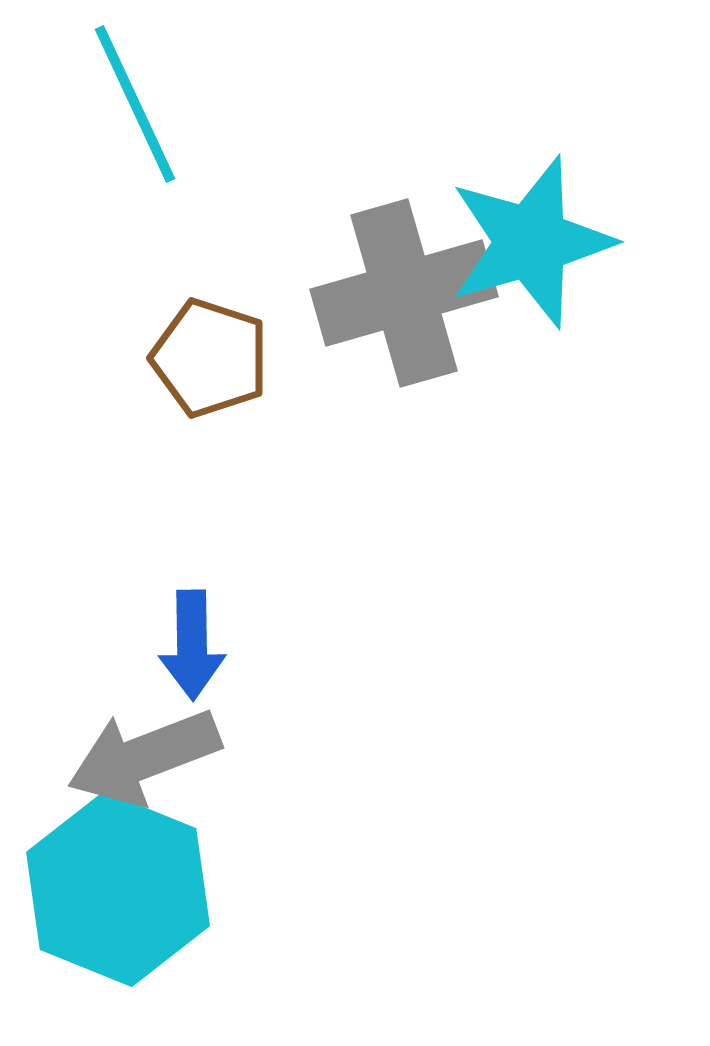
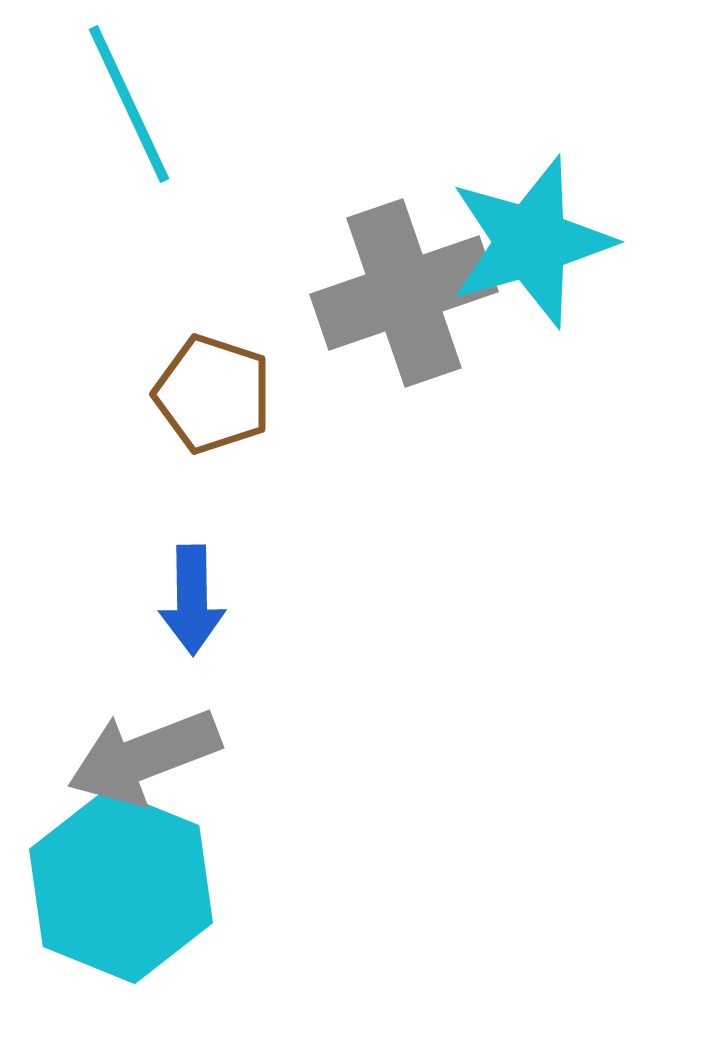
cyan line: moved 6 px left
gray cross: rotated 3 degrees counterclockwise
brown pentagon: moved 3 px right, 36 px down
blue arrow: moved 45 px up
cyan hexagon: moved 3 px right, 3 px up
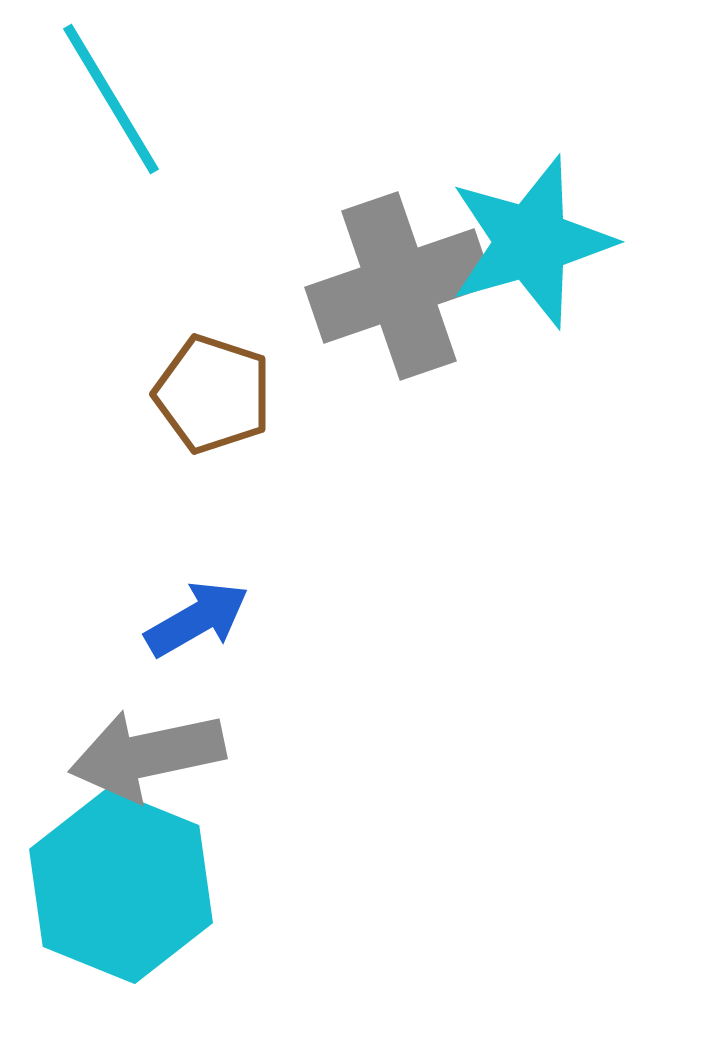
cyan line: moved 18 px left, 5 px up; rotated 6 degrees counterclockwise
gray cross: moved 5 px left, 7 px up
blue arrow: moved 5 px right, 19 px down; rotated 119 degrees counterclockwise
gray arrow: moved 3 px right, 2 px up; rotated 9 degrees clockwise
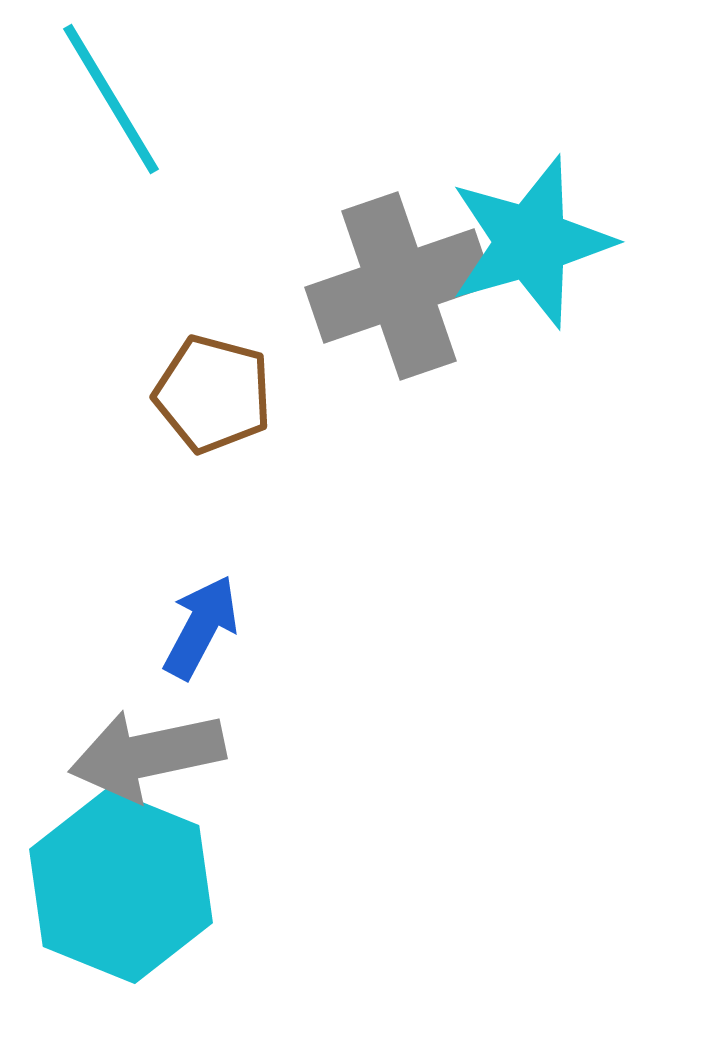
brown pentagon: rotated 3 degrees counterclockwise
blue arrow: moved 4 px right, 8 px down; rotated 32 degrees counterclockwise
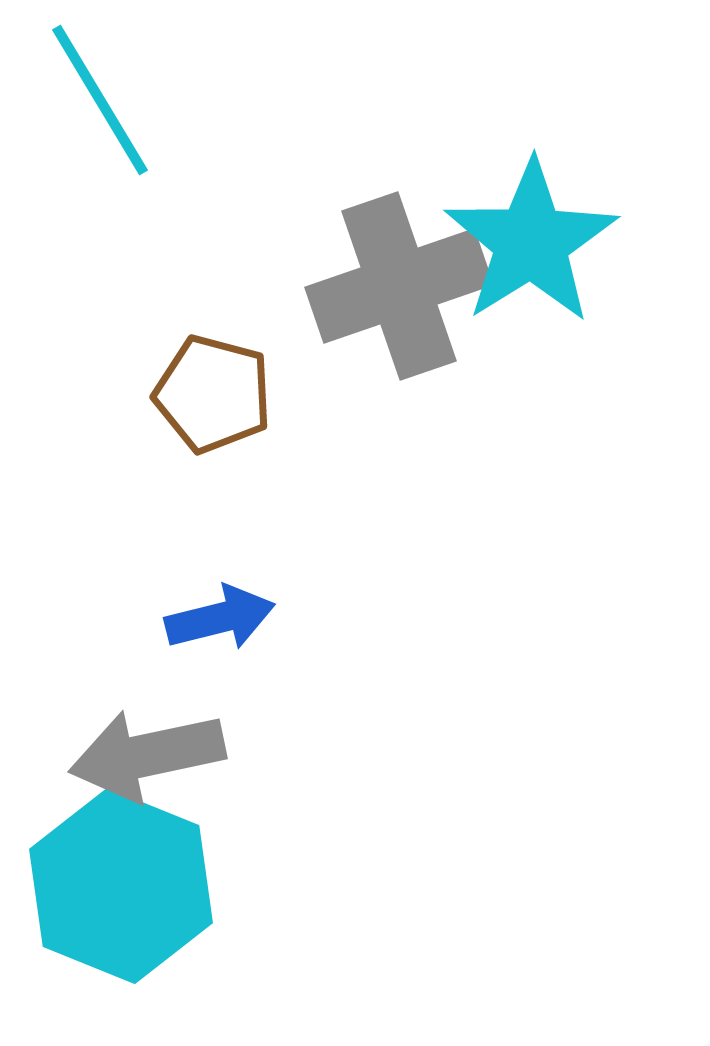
cyan line: moved 11 px left, 1 px down
cyan star: rotated 16 degrees counterclockwise
blue arrow: moved 19 px right, 9 px up; rotated 48 degrees clockwise
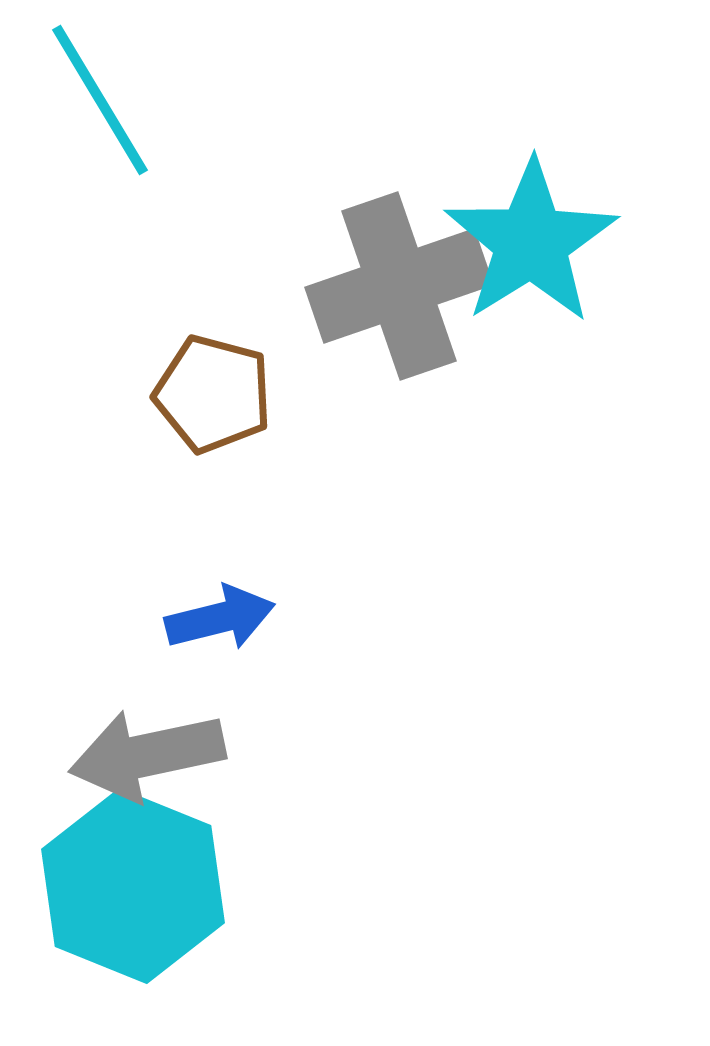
cyan hexagon: moved 12 px right
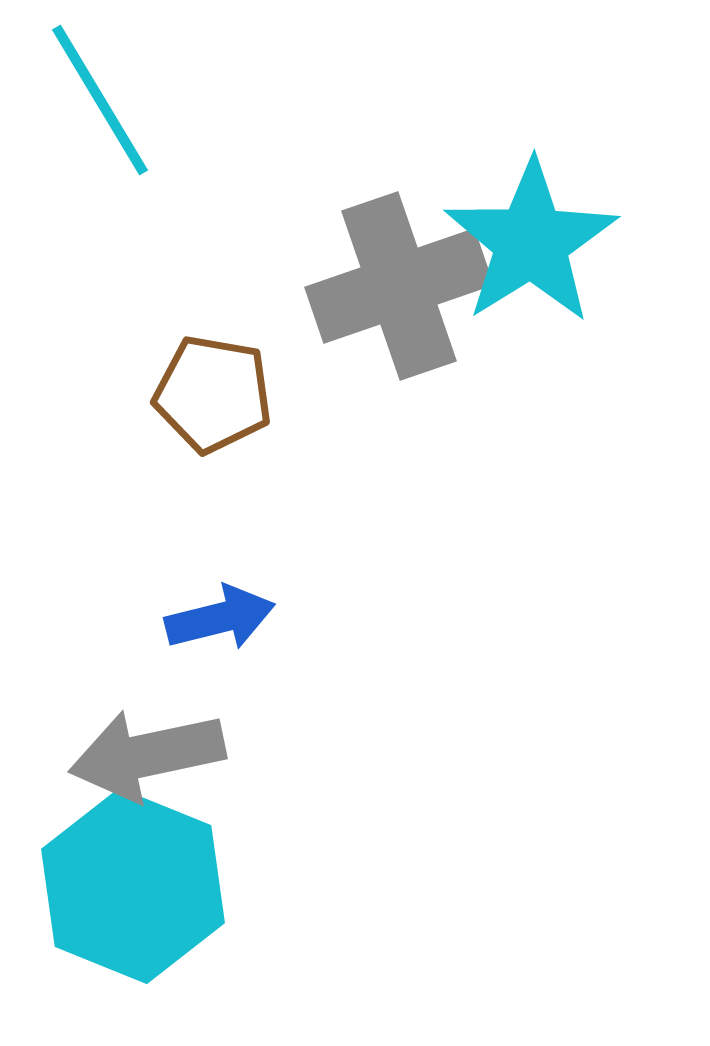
brown pentagon: rotated 5 degrees counterclockwise
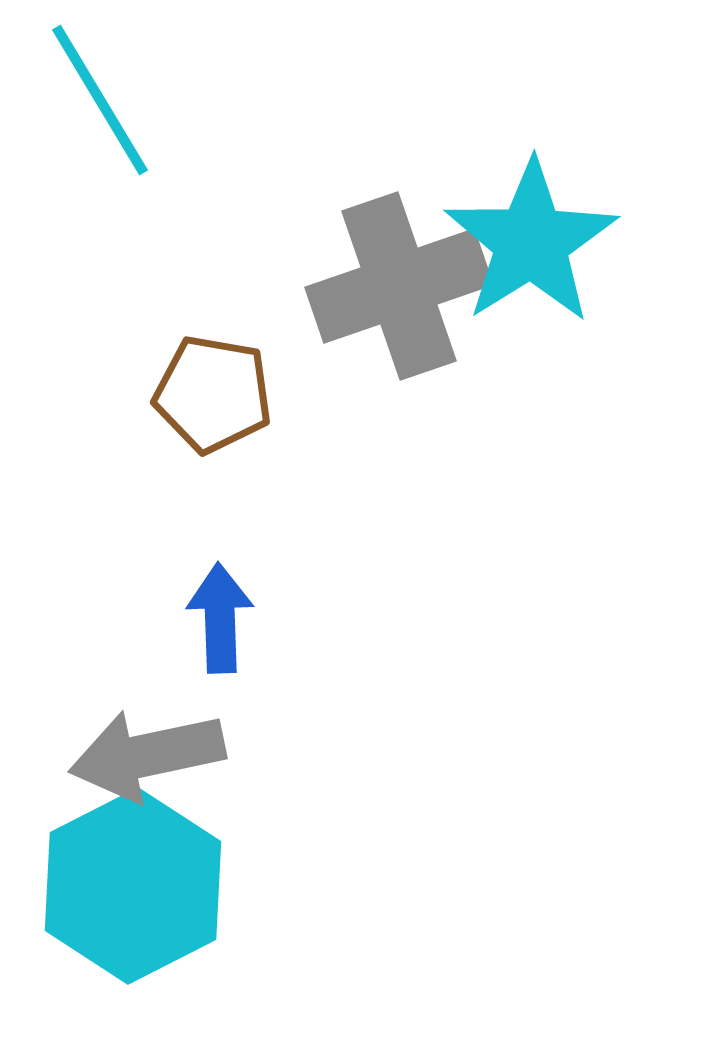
blue arrow: rotated 78 degrees counterclockwise
cyan hexagon: rotated 11 degrees clockwise
